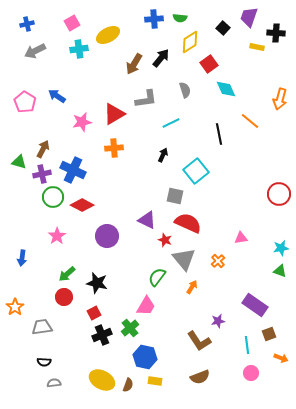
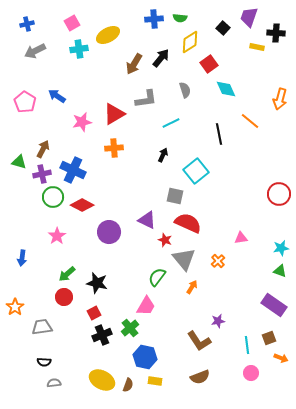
purple circle at (107, 236): moved 2 px right, 4 px up
purple rectangle at (255, 305): moved 19 px right
brown square at (269, 334): moved 4 px down
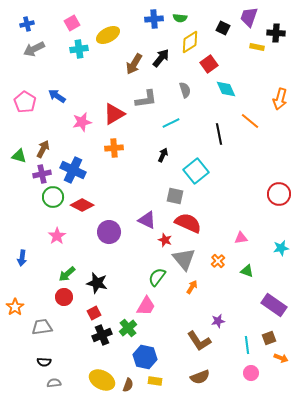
black square at (223, 28): rotated 16 degrees counterclockwise
gray arrow at (35, 51): moved 1 px left, 2 px up
green triangle at (19, 162): moved 6 px up
green triangle at (280, 271): moved 33 px left
green cross at (130, 328): moved 2 px left
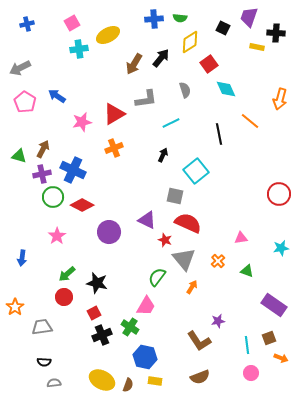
gray arrow at (34, 49): moved 14 px left, 19 px down
orange cross at (114, 148): rotated 18 degrees counterclockwise
green cross at (128, 328): moved 2 px right, 1 px up; rotated 18 degrees counterclockwise
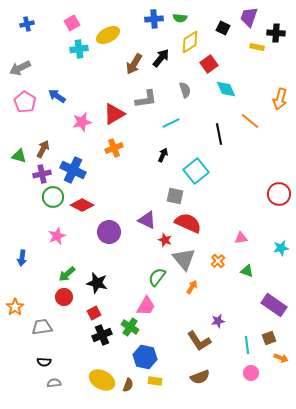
pink star at (57, 236): rotated 12 degrees clockwise
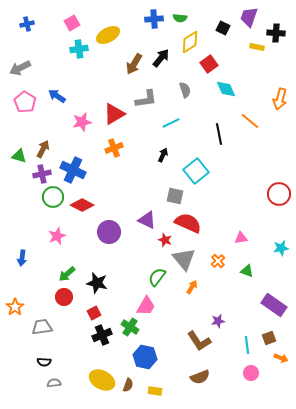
yellow rectangle at (155, 381): moved 10 px down
